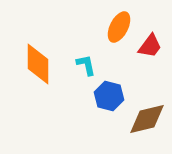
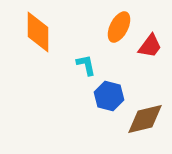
orange diamond: moved 32 px up
brown diamond: moved 2 px left
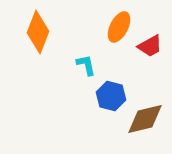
orange diamond: rotated 21 degrees clockwise
red trapezoid: rotated 24 degrees clockwise
blue hexagon: moved 2 px right
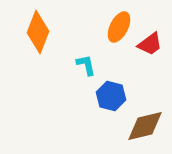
red trapezoid: moved 2 px up; rotated 8 degrees counterclockwise
brown diamond: moved 7 px down
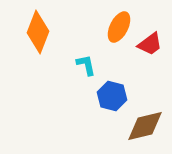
blue hexagon: moved 1 px right
